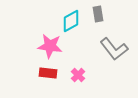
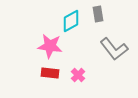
red rectangle: moved 2 px right
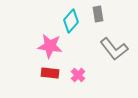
cyan diamond: rotated 20 degrees counterclockwise
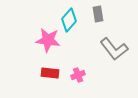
cyan diamond: moved 2 px left, 1 px up
pink star: moved 2 px left, 6 px up
pink cross: rotated 24 degrees clockwise
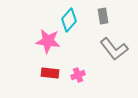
gray rectangle: moved 5 px right, 2 px down
pink star: moved 1 px down
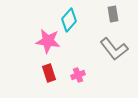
gray rectangle: moved 10 px right, 2 px up
red rectangle: moved 1 px left; rotated 66 degrees clockwise
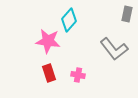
gray rectangle: moved 14 px right; rotated 21 degrees clockwise
pink cross: rotated 32 degrees clockwise
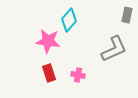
gray rectangle: moved 1 px down
gray L-shape: rotated 76 degrees counterclockwise
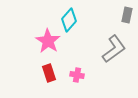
pink star: rotated 25 degrees clockwise
gray L-shape: rotated 12 degrees counterclockwise
pink cross: moved 1 px left
